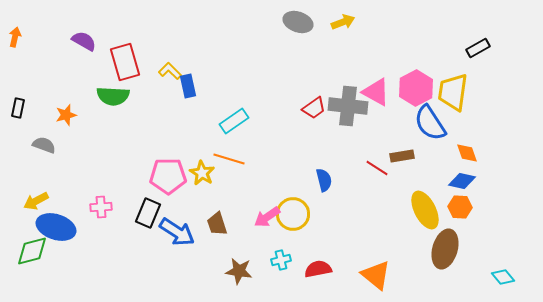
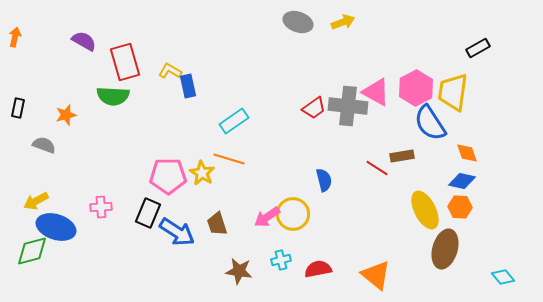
yellow L-shape at (170, 71): rotated 15 degrees counterclockwise
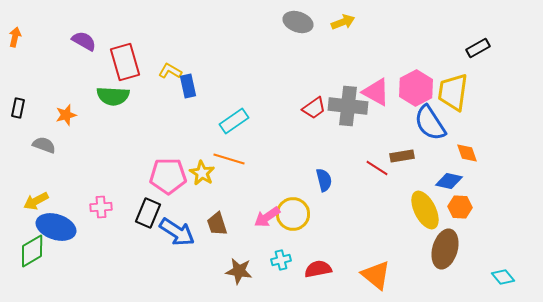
blue diamond at (462, 181): moved 13 px left
green diamond at (32, 251): rotated 16 degrees counterclockwise
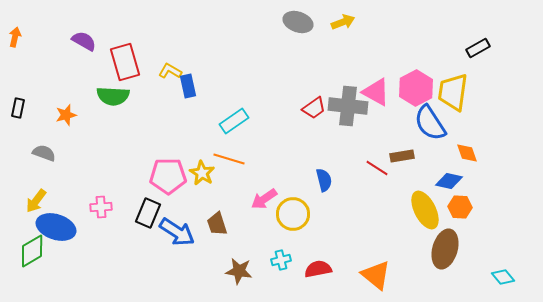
gray semicircle at (44, 145): moved 8 px down
yellow arrow at (36, 201): rotated 25 degrees counterclockwise
pink arrow at (267, 217): moved 3 px left, 18 px up
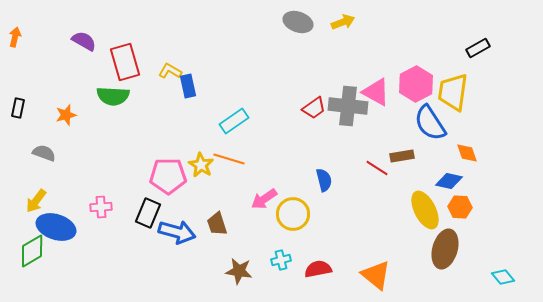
pink hexagon at (416, 88): moved 4 px up
yellow star at (202, 173): moved 1 px left, 8 px up
blue arrow at (177, 232): rotated 18 degrees counterclockwise
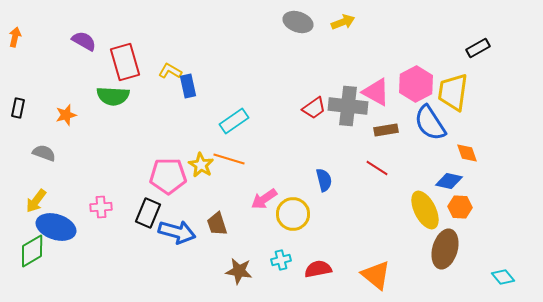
brown rectangle at (402, 156): moved 16 px left, 26 px up
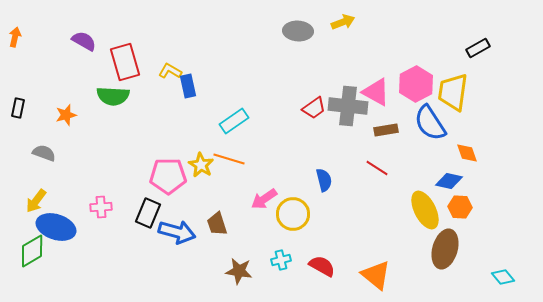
gray ellipse at (298, 22): moved 9 px down; rotated 16 degrees counterclockwise
red semicircle at (318, 269): moved 4 px right, 3 px up; rotated 40 degrees clockwise
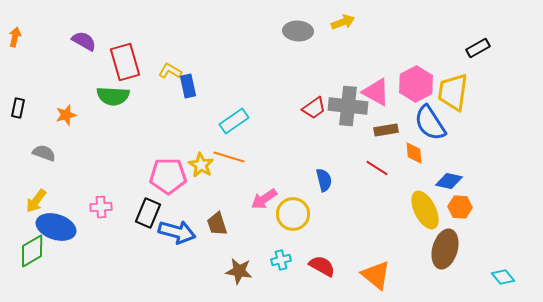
orange diamond at (467, 153): moved 53 px left; rotated 15 degrees clockwise
orange line at (229, 159): moved 2 px up
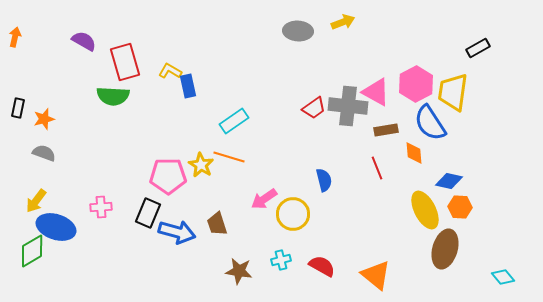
orange star at (66, 115): moved 22 px left, 4 px down
red line at (377, 168): rotated 35 degrees clockwise
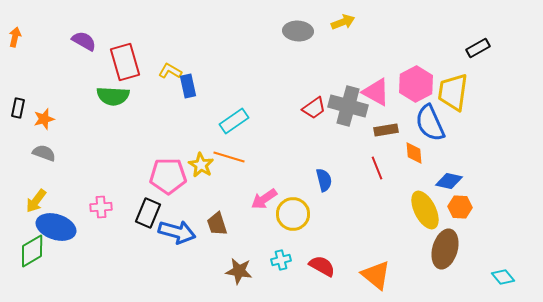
gray cross at (348, 106): rotated 9 degrees clockwise
blue semicircle at (430, 123): rotated 9 degrees clockwise
